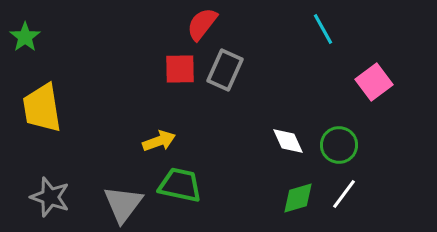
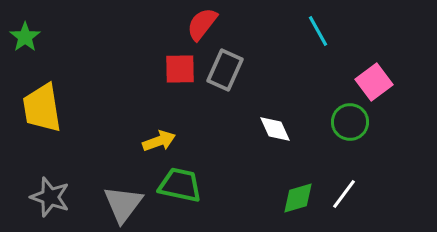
cyan line: moved 5 px left, 2 px down
white diamond: moved 13 px left, 12 px up
green circle: moved 11 px right, 23 px up
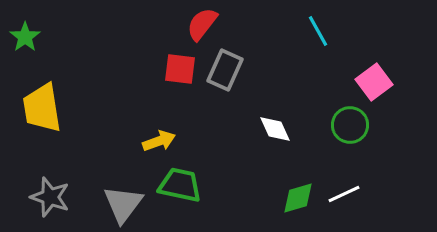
red square: rotated 8 degrees clockwise
green circle: moved 3 px down
white line: rotated 28 degrees clockwise
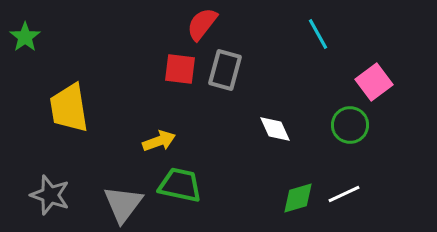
cyan line: moved 3 px down
gray rectangle: rotated 9 degrees counterclockwise
yellow trapezoid: moved 27 px right
gray star: moved 2 px up
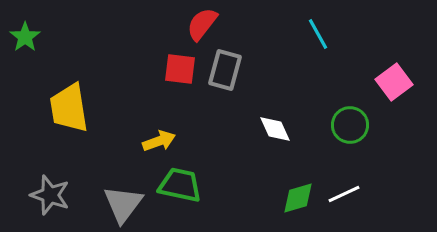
pink square: moved 20 px right
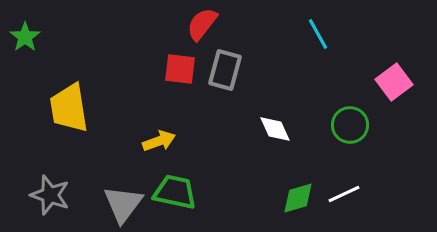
green trapezoid: moved 5 px left, 7 px down
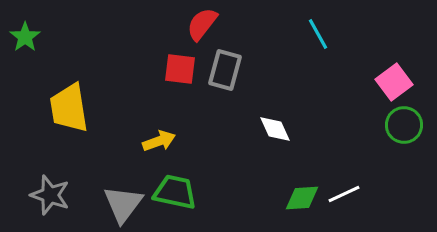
green circle: moved 54 px right
green diamond: moved 4 px right; rotated 12 degrees clockwise
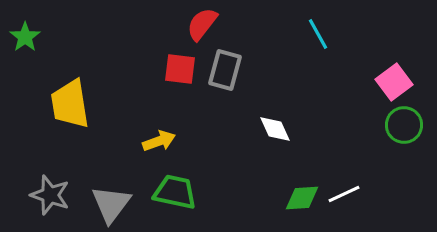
yellow trapezoid: moved 1 px right, 4 px up
gray triangle: moved 12 px left
